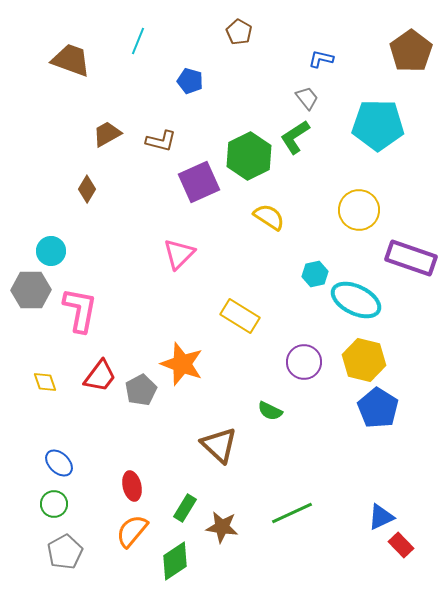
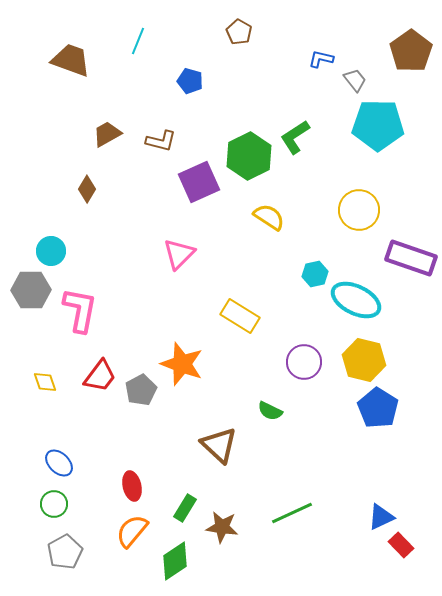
gray trapezoid at (307, 98): moved 48 px right, 18 px up
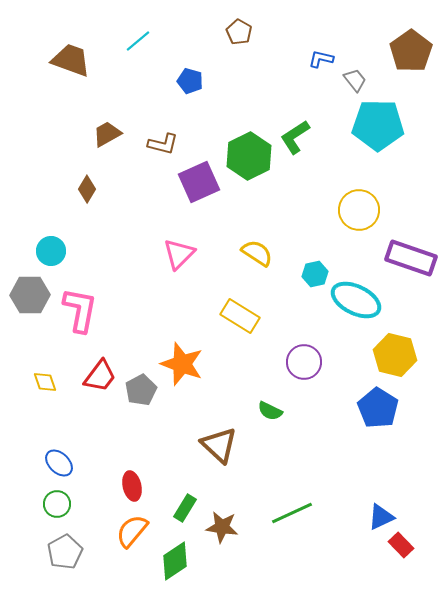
cyan line at (138, 41): rotated 28 degrees clockwise
brown L-shape at (161, 141): moved 2 px right, 3 px down
yellow semicircle at (269, 217): moved 12 px left, 36 px down
gray hexagon at (31, 290): moved 1 px left, 5 px down
yellow hexagon at (364, 360): moved 31 px right, 5 px up
green circle at (54, 504): moved 3 px right
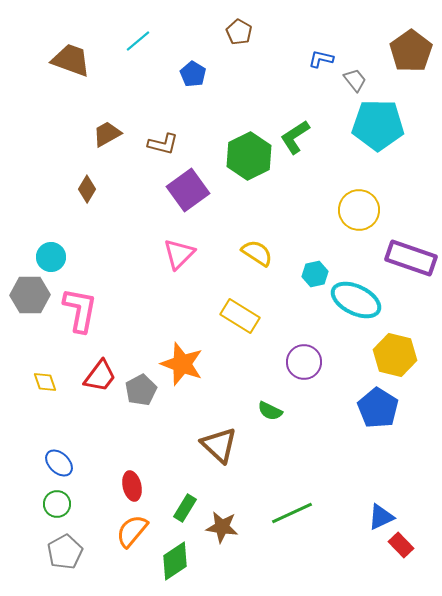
blue pentagon at (190, 81): moved 3 px right, 7 px up; rotated 15 degrees clockwise
purple square at (199, 182): moved 11 px left, 8 px down; rotated 12 degrees counterclockwise
cyan circle at (51, 251): moved 6 px down
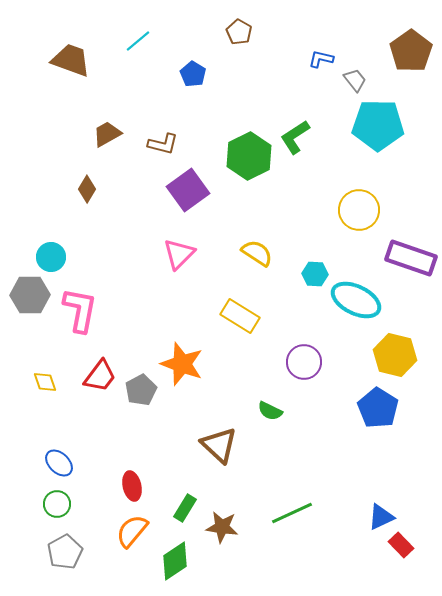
cyan hexagon at (315, 274): rotated 15 degrees clockwise
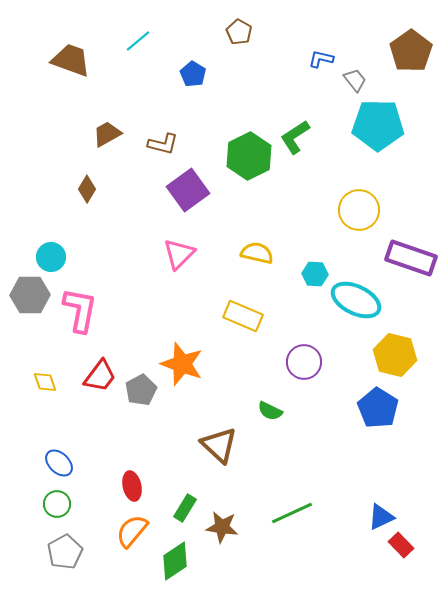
yellow semicircle at (257, 253): rotated 20 degrees counterclockwise
yellow rectangle at (240, 316): moved 3 px right; rotated 9 degrees counterclockwise
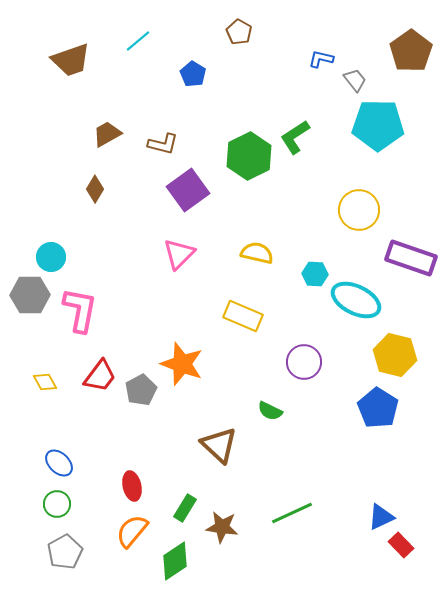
brown trapezoid at (71, 60): rotated 141 degrees clockwise
brown diamond at (87, 189): moved 8 px right
yellow diamond at (45, 382): rotated 10 degrees counterclockwise
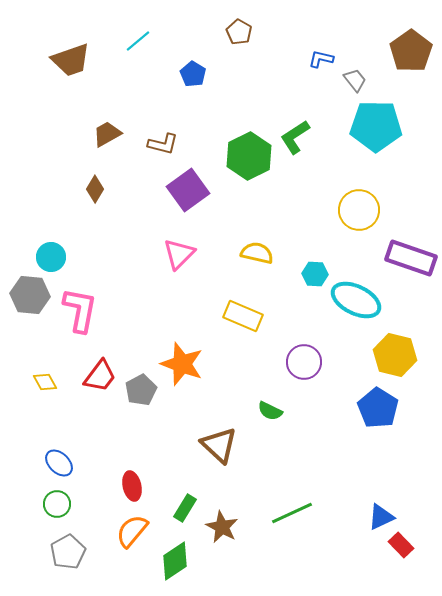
cyan pentagon at (378, 125): moved 2 px left, 1 px down
gray hexagon at (30, 295): rotated 6 degrees clockwise
brown star at (222, 527): rotated 20 degrees clockwise
gray pentagon at (65, 552): moved 3 px right
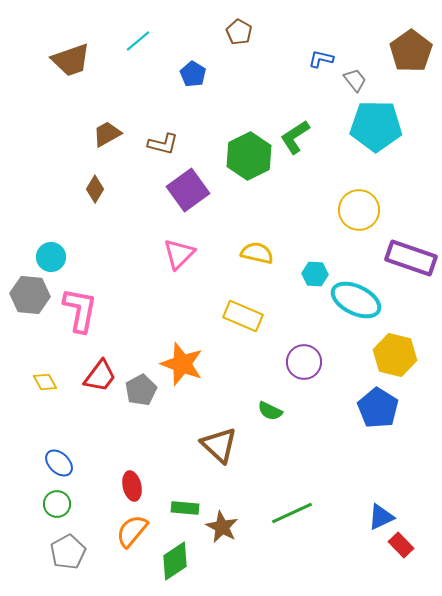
green rectangle at (185, 508): rotated 64 degrees clockwise
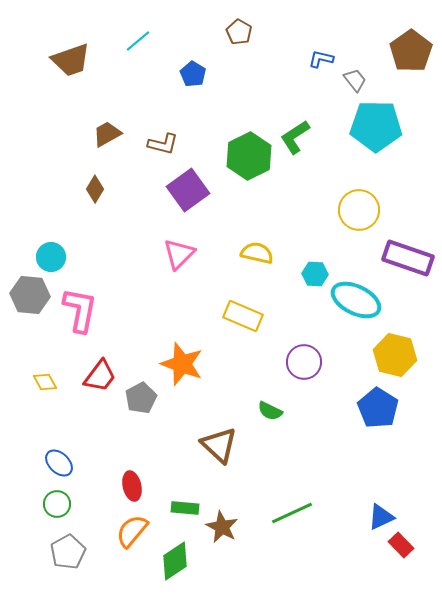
purple rectangle at (411, 258): moved 3 px left
gray pentagon at (141, 390): moved 8 px down
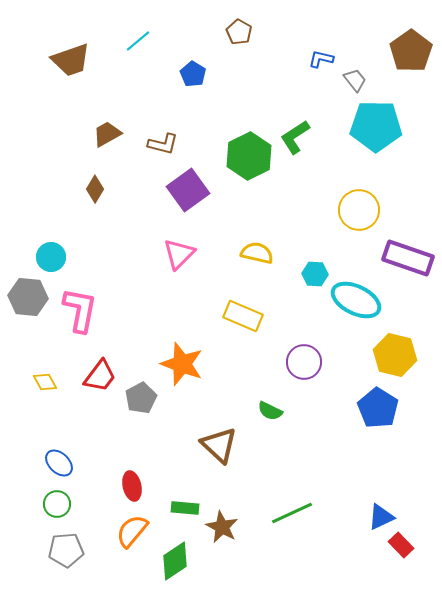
gray hexagon at (30, 295): moved 2 px left, 2 px down
gray pentagon at (68, 552): moved 2 px left, 2 px up; rotated 24 degrees clockwise
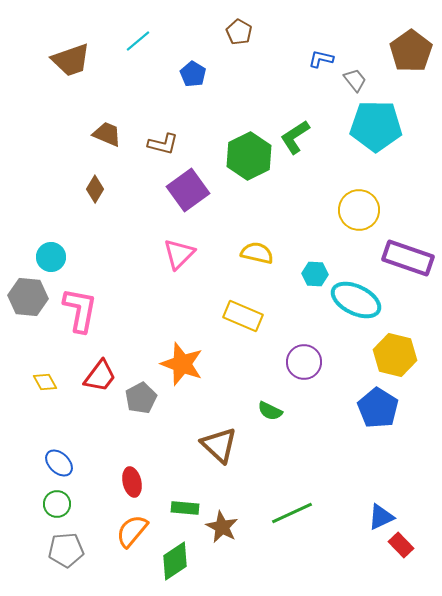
brown trapezoid at (107, 134): rotated 52 degrees clockwise
red ellipse at (132, 486): moved 4 px up
